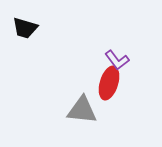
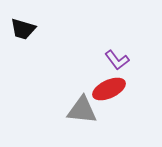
black trapezoid: moved 2 px left, 1 px down
red ellipse: moved 6 px down; rotated 48 degrees clockwise
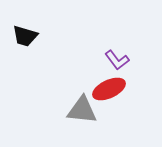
black trapezoid: moved 2 px right, 7 px down
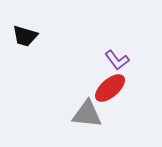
red ellipse: moved 1 px right, 1 px up; rotated 16 degrees counterclockwise
gray triangle: moved 5 px right, 4 px down
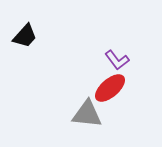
black trapezoid: rotated 64 degrees counterclockwise
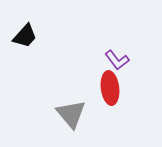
red ellipse: rotated 56 degrees counterclockwise
gray triangle: moved 16 px left; rotated 44 degrees clockwise
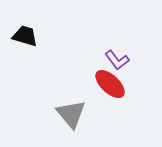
black trapezoid: rotated 116 degrees counterclockwise
red ellipse: moved 4 px up; rotated 40 degrees counterclockwise
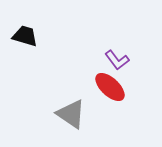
red ellipse: moved 3 px down
gray triangle: rotated 16 degrees counterclockwise
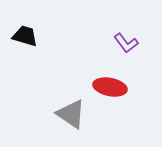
purple L-shape: moved 9 px right, 17 px up
red ellipse: rotated 32 degrees counterclockwise
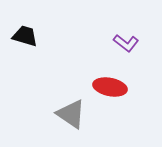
purple L-shape: rotated 15 degrees counterclockwise
